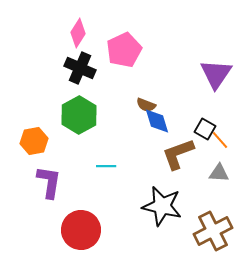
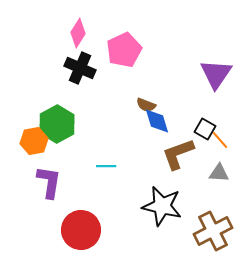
green hexagon: moved 22 px left, 9 px down
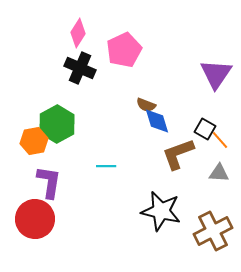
black star: moved 1 px left, 5 px down
red circle: moved 46 px left, 11 px up
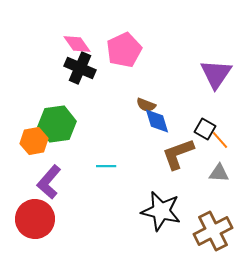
pink diamond: moved 1 px left, 11 px down; rotated 68 degrees counterclockwise
green hexagon: rotated 21 degrees clockwise
purple L-shape: rotated 148 degrees counterclockwise
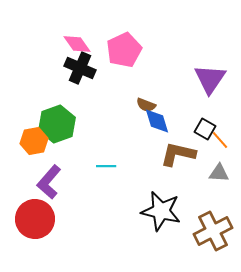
purple triangle: moved 6 px left, 5 px down
green hexagon: rotated 12 degrees counterclockwise
brown L-shape: rotated 33 degrees clockwise
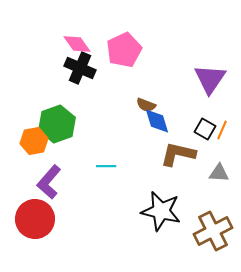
orange line: moved 2 px right, 10 px up; rotated 66 degrees clockwise
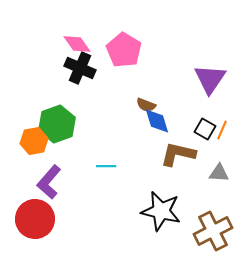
pink pentagon: rotated 16 degrees counterclockwise
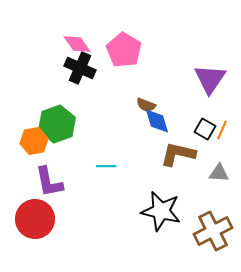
purple L-shape: rotated 52 degrees counterclockwise
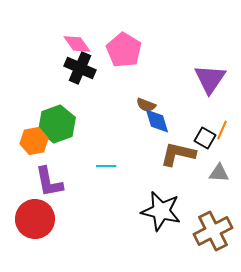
black square: moved 9 px down
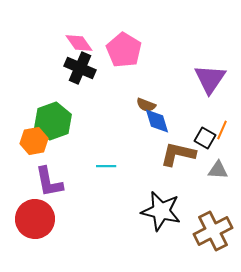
pink diamond: moved 2 px right, 1 px up
green hexagon: moved 4 px left, 3 px up
gray triangle: moved 1 px left, 3 px up
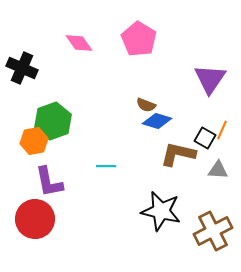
pink pentagon: moved 15 px right, 11 px up
black cross: moved 58 px left
blue diamond: rotated 56 degrees counterclockwise
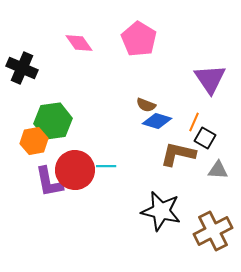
purple triangle: rotated 8 degrees counterclockwise
green hexagon: rotated 12 degrees clockwise
orange line: moved 28 px left, 8 px up
red circle: moved 40 px right, 49 px up
